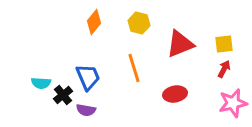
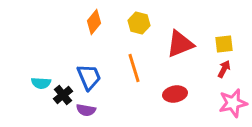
blue trapezoid: moved 1 px right
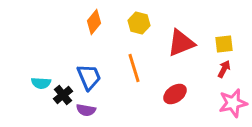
red triangle: moved 1 px right, 1 px up
red ellipse: rotated 25 degrees counterclockwise
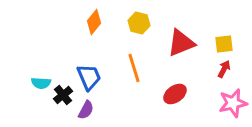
purple semicircle: rotated 72 degrees counterclockwise
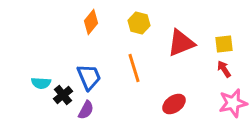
orange diamond: moved 3 px left
red arrow: rotated 60 degrees counterclockwise
red ellipse: moved 1 px left, 10 px down
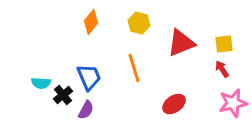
red arrow: moved 2 px left
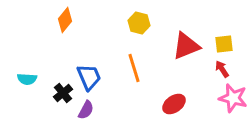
orange diamond: moved 26 px left, 2 px up
red triangle: moved 5 px right, 3 px down
cyan semicircle: moved 14 px left, 4 px up
black cross: moved 2 px up
pink star: moved 5 px up; rotated 28 degrees clockwise
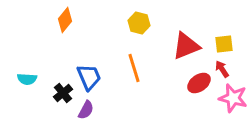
red ellipse: moved 25 px right, 21 px up
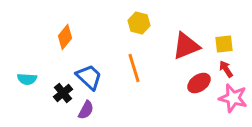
orange diamond: moved 17 px down
red arrow: moved 4 px right
blue trapezoid: rotated 24 degrees counterclockwise
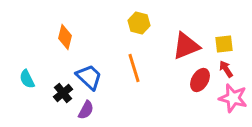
orange diamond: rotated 25 degrees counterclockwise
cyan semicircle: rotated 60 degrees clockwise
red ellipse: moved 1 px right, 3 px up; rotated 25 degrees counterclockwise
